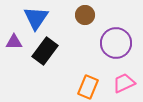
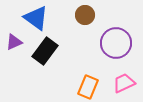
blue triangle: rotated 28 degrees counterclockwise
purple triangle: rotated 24 degrees counterclockwise
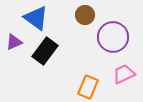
purple circle: moved 3 px left, 6 px up
pink trapezoid: moved 9 px up
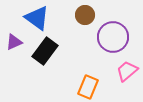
blue triangle: moved 1 px right
pink trapezoid: moved 3 px right, 3 px up; rotated 15 degrees counterclockwise
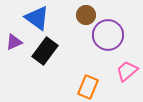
brown circle: moved 1 px right
purple circle: moved 5 px left, 2 px up
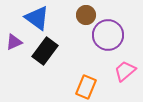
pink trapezoid: moved 2 px left
orange rectangle: moved 2 px left
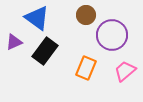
purple circle: moved 4 px right
orange rectangle: moved 19 px up
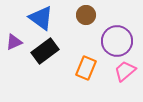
blue triangle: moved 4 px right
purple circle: moved 5 px right, 6 px down
black rectangle: rotated 16 degrees clockwise
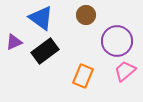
orange rectangle: moved 3 px left, 8 px down
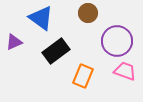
brown circle: moved 2 px right, 2 px up
black rectangle: moved 11 px right
pink trapezoid: rotated 60 degrees clockwise
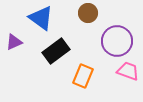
pink trapezoid: moved 3 px right
